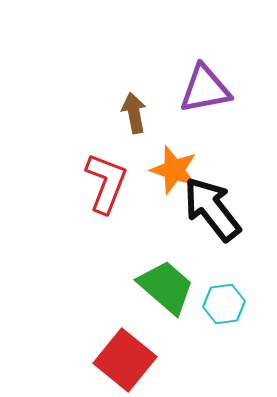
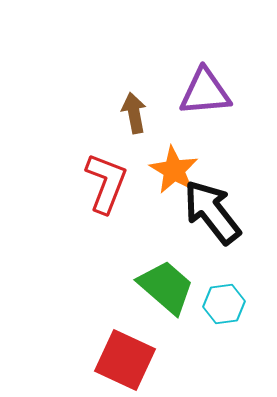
purple triangle: moved 3 px down; rotated 6 degrees clockwise
orange star: rotated 12 degrees clockwise
black arrow: moved 3 px down
red square: rotated 14 degrees counterclockwise
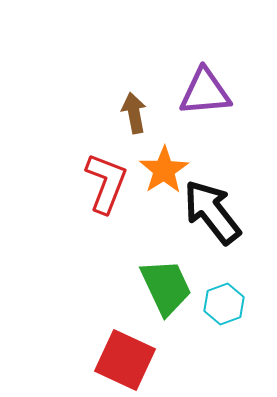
orange star: moved 10 px left; rotated 9 degrees clockwise
green trapezoid: rotated 24 degrees clockwise
cyan hexagon: rotated 12 degrees counterclockwise
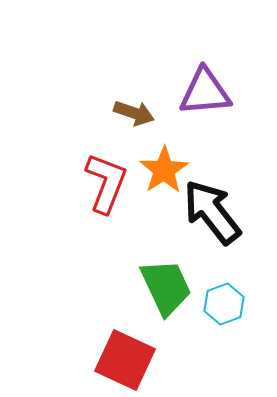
brown arrow: rotated 120 degrees clockwise
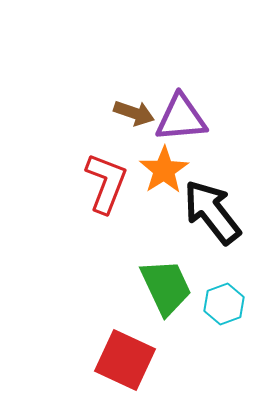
purple triangle: moved 24 px left, 26 px down
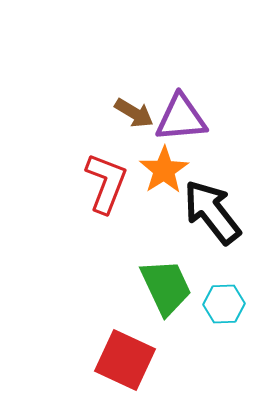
brown arrow: rotated 12 degrees clockwise
cyan hexagon: rotated 18 degrees clockwise
